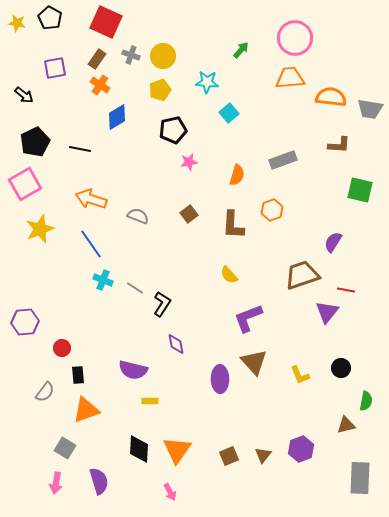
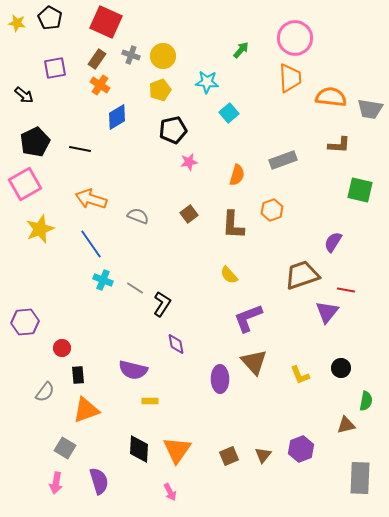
orange trapezoid at (290, 78): rotated 92 degrees clockwise
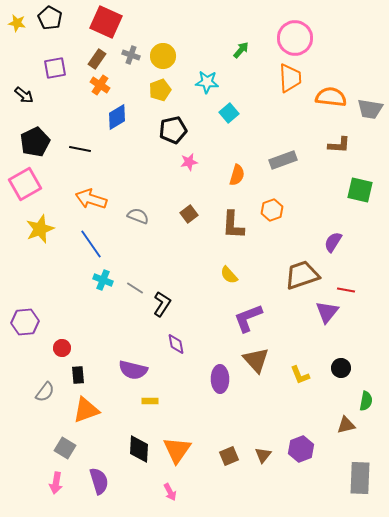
brown triangle at (254, 362): moved 2 px right, 2 px up
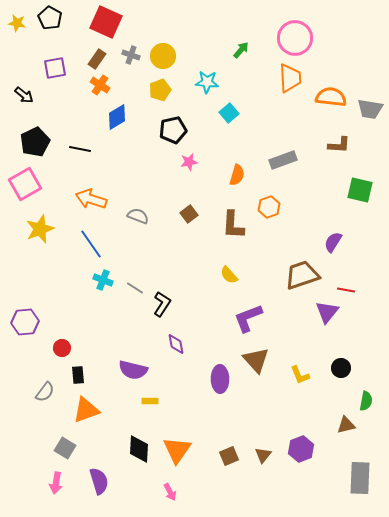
orange hexagon at (272, 210): moved 3 px left, 3 px up
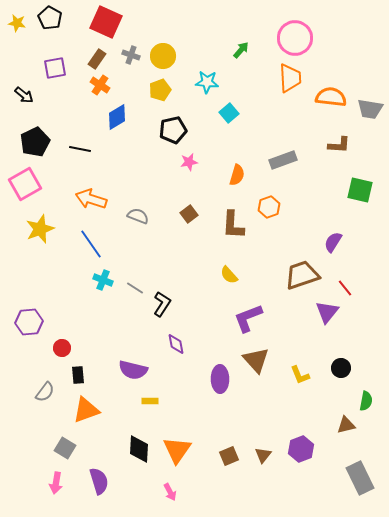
red line at (346, 290): moved 1 px left, 2 px up; rotated 42 degrees clockwise
purple hexagon at (25, 322): moved 4 px right
gray rectangle at (360, 478): rotated 28 degrees counterclockwise
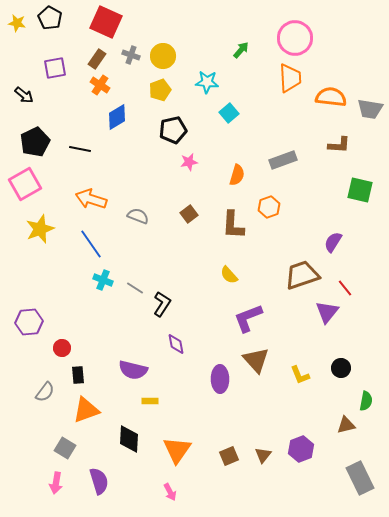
black diamond at (139, 449): moved 10 px left, 10 px up
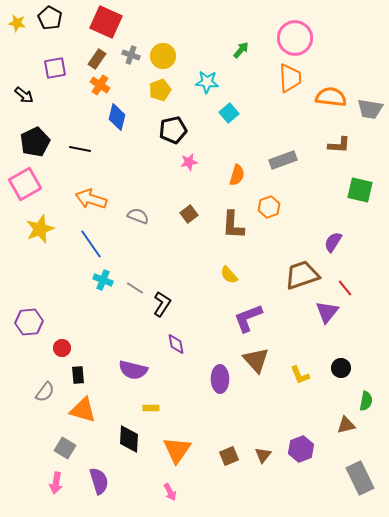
blue diamond at (117, 117): rotated 44 degrees counterclockwise
yellow rectangle at (150, 401): moved 1 px right, 7 px down
orange triangle at (86, 410): moved 3 px left; rotated 36 degrees clockwise
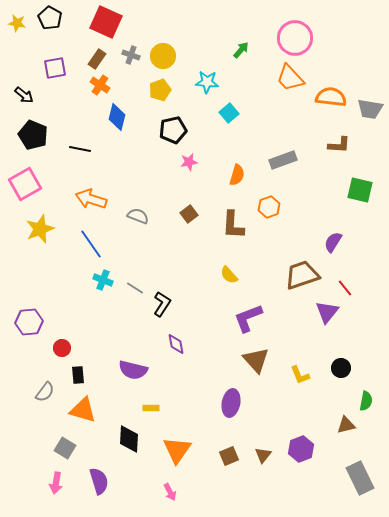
orange trapezoid at (290, 78): rotated 140 degrees clockwise
black pentagon at (35, 142): moved 2 px left, 7 px up; rotated 24 degrees counterclockwise
purple ellipse at (220, 379): moved 11 px right, 24 px down; rotated 12 degrees clockwise
